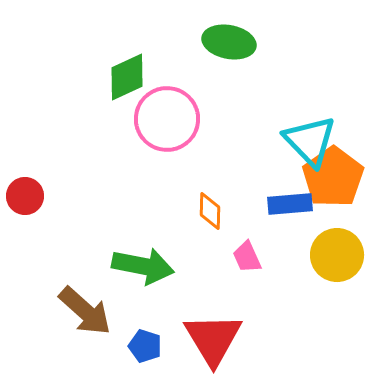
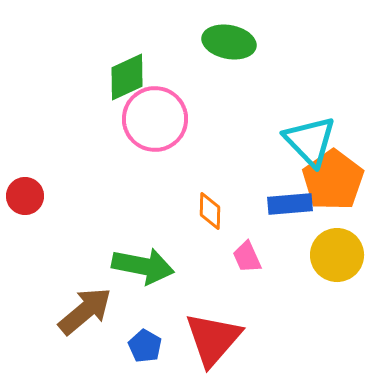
pink circle: moved 12 px left
orange pentagon: moved 3 px down
brown arrow: rotated 82 degrees counterclockwise
red triangle: rotated 12 degrees clockwise
blue pentagon: rotated 12 degrees clockwise
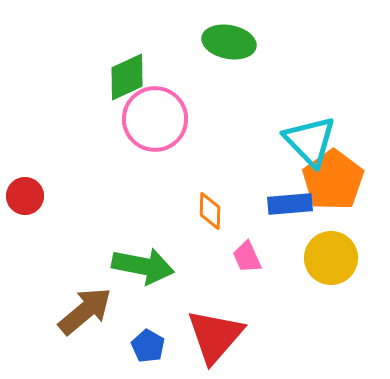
yellow circle: moved 6 px left, 3 px down
red triangle: moved 2 px right, 3 px up
blue pentagon: moved 3 px right
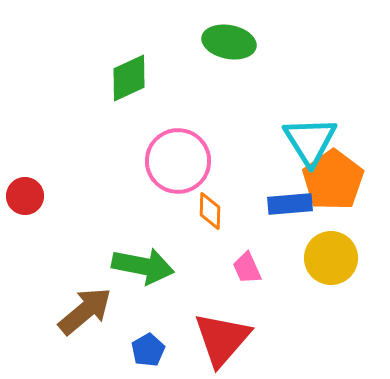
green diamond: moved 2 px right, 1 px down
pink circle: moved 23 px right, 42 px down
cyan triangle: rotated 12 degrees clockwise
pink trapezoid: moved 11 px down
red triangle: moved 7 px right, 3 px down
blue pentagon: moved 4 px down; rotated 12 degrees clockwise
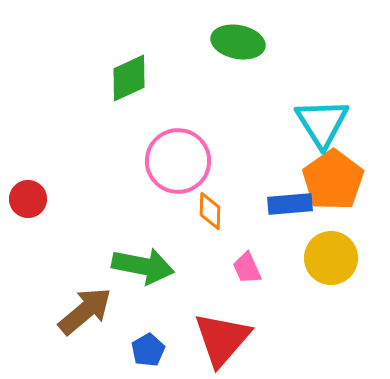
green ellipse: moved 9 px right
cyan triangle: moved 12 px right, 18 px up
red circle: moved 3 px right, 3 px down
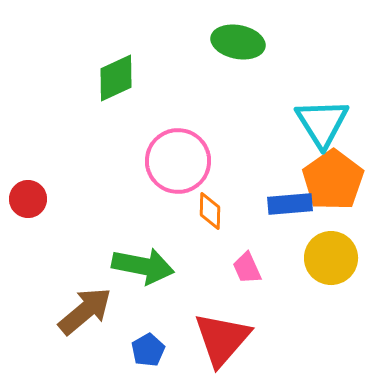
green diamond: moved 13 px left
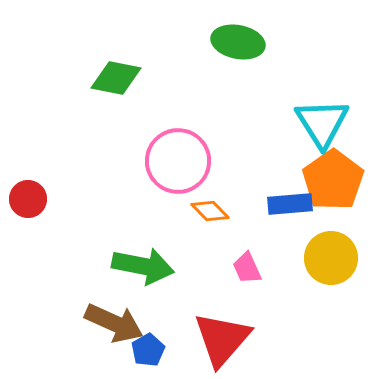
green diamond: rotated 36 degrees clockwise
orange diamond: rotated 45 degrees counterclockwise
brown arrow: moved 29 px right, 12 px down; rotated 64 degrees clockwise
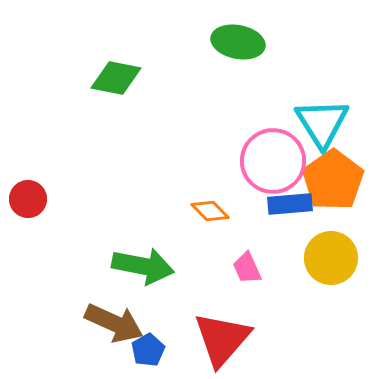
pink circle: moved 95 px right
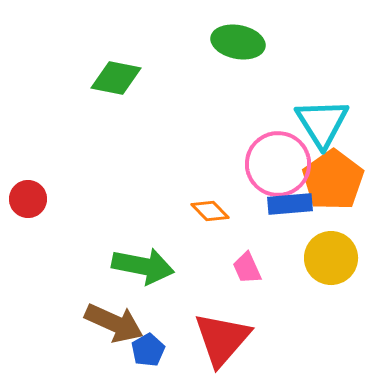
pink circle: moved 5 px right, 3 px down
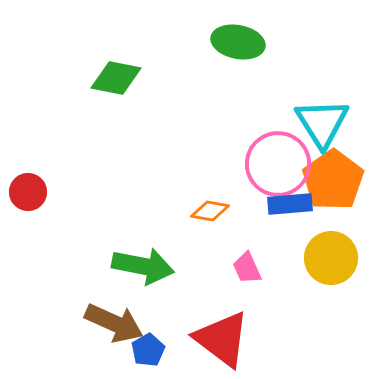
red circle: moved 7 px up
orange diamond: rotated 36 degrees counterclockwise
red triangle: rotated 34 degrees counterclockwise
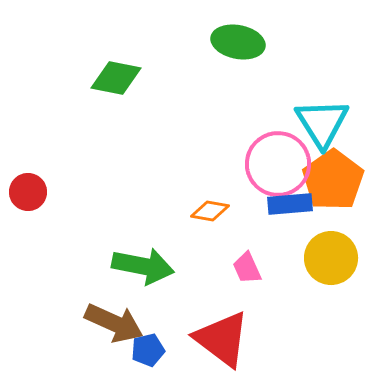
blue pentagon: rotated 16 degrees clockwise
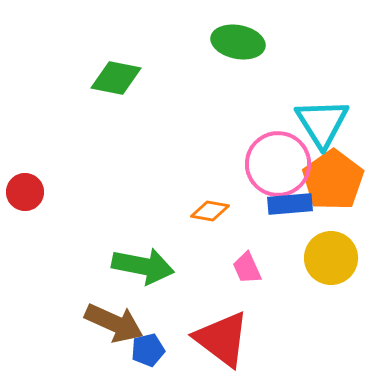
red circle: moved 3 px left
